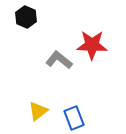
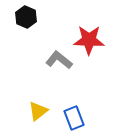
red star: moved 3 px left, 5 px up
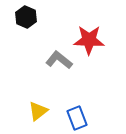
blue rectangle: moved 3 px right
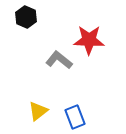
blue rectangle: moved 2 px left, 1 px up
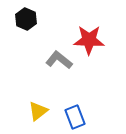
black hexagon: moved 2 px down
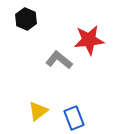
red star: rotated 8 degrees counterclockwise
blue rectangle: moved 1 px left, 1 px down
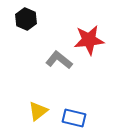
blue rectangle: rotated 55 degrees counterclockwise
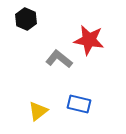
red star: rotated 16 degrees clockwise
gray L-shape: moved 1 px up
blue rectangle: moved 5 px right, 14 px up
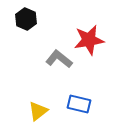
red star: rotated 20 degrees counterclockwise
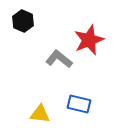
black hexagon: moved 3 px left, 2 px down
red star: rotated 12 degrees counterclockwise
yellow triangle: moved 2 px right, 3 px down; rotated 45 degrees clockwise
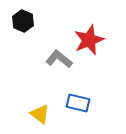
blue rectangle: moved 1 px left, 1 px up
yellow triangle: rotated 30 degrees clockwise
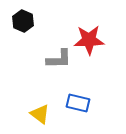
red star: rotated 20 degrees clockwise
gray L-shape: rotated 140 degrees clockwise
